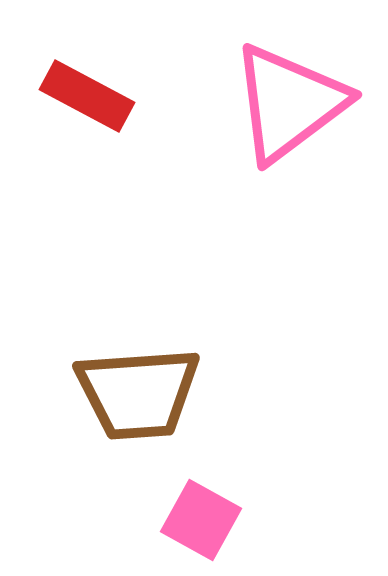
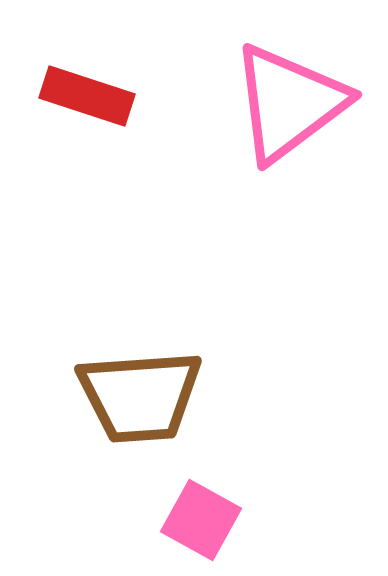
red rectangle: rotated 10 degrees counterclockwise
brown trapezoid: moved 2 px right, 3 px down
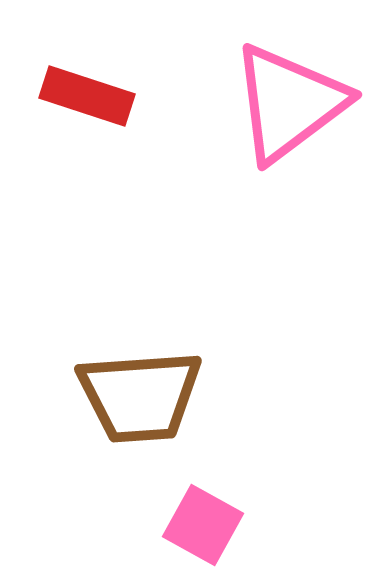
pink square: moved 2 px right, 5 px down
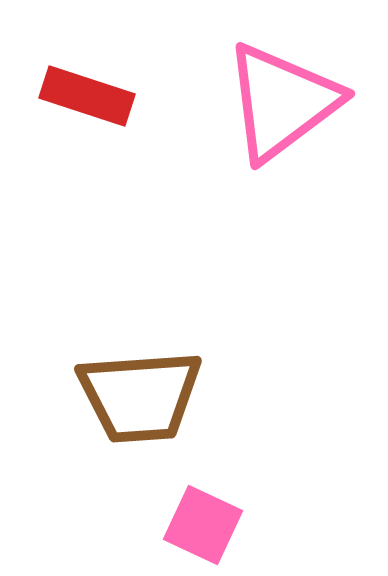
pink triangle: moved 7 px left, 1 px up
pink square: rotated 4 degrees counterclockwise
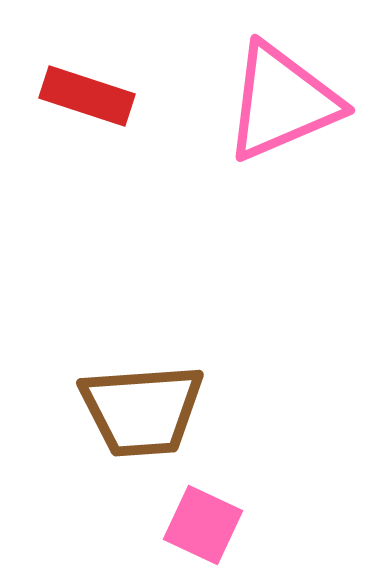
pink triangle: rotated 14 degrees clockwise
brown trapezoid: moved 2 px right, 14 px down
